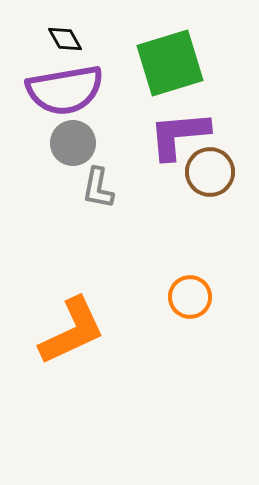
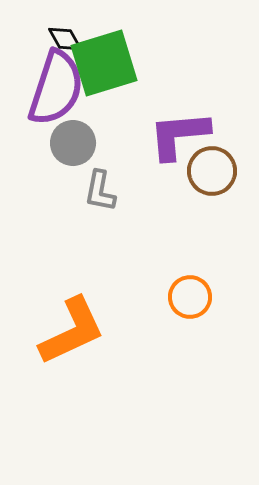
green square: moved 66 px left
purple semicircle: moved 9 px left, 2 px up; rotated 62 degrees counterclockwise
brown circle: moved 2 px right, 1 px up
gray L-shape: moved 2 px right, 3 px down
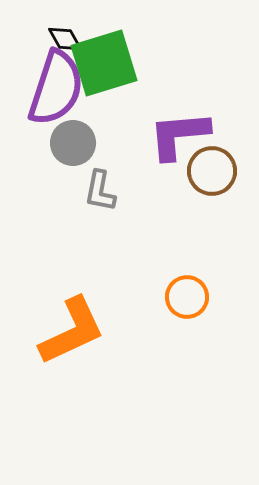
orange circle: moved 3 px left
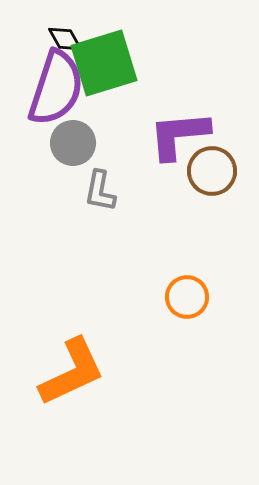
orange L-shape: moved 41 px down
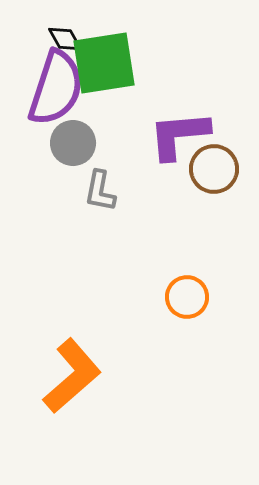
green square: rotated 8 degrees clockwise
brown circle: moved 2 px right, 2 px up
orange L-shape: moved 4 px down; rotated 16 degrees counterclockwise
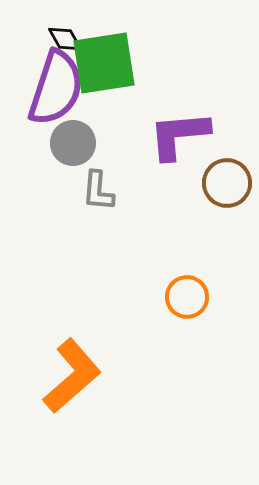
brown circle: moved 13 px right, 14 px down
gray L-shape: moved 2 px left; rotated 6 degrees counterclockwise
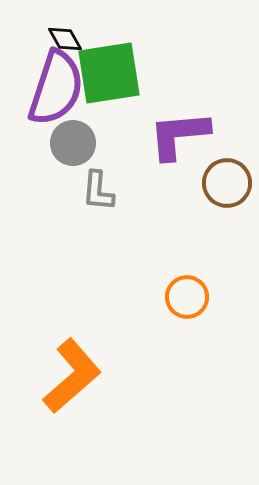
green square: moved 5 px right, 10 px down
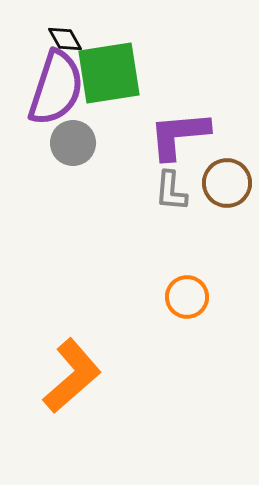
gray L-shape: moved 73 px right
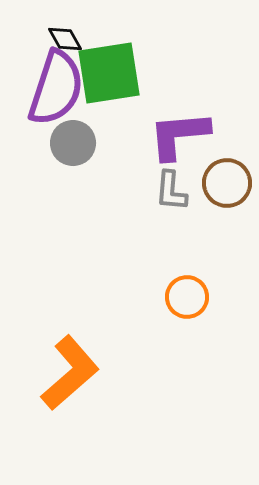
orange L-shape: moved 2 px left, 3 px up
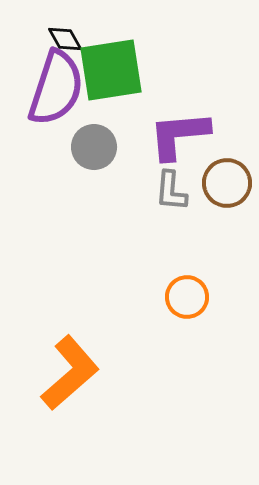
green square: moved 2 px right, 3 px up
gray circle: moved 21 px right, 4 px down
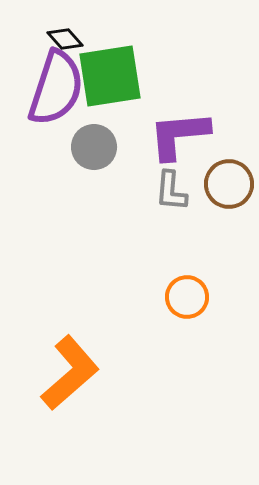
black diamond: rotated 12 degrees counterclockwise
green square: moved 1 px left, 6 px down
brown circle: moved 2 px right, 1 px down
